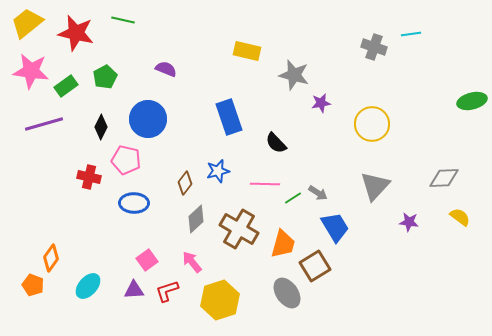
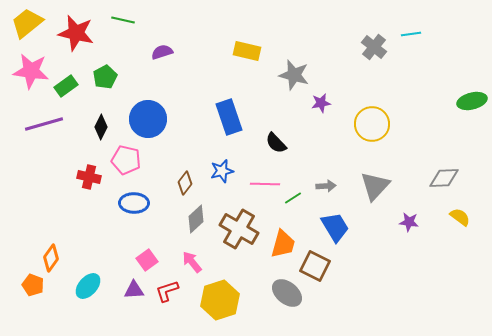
gray cross at (374, 47): rotated 20 degrees clockwise
purple semicircle at (166, 69): moved 4 px left, 17 px up; rotated 40 degrees counterclockwise
blue star at (218, 171): moved 4 px right
gray arrow at (318, 193): moved 8 px right, 7 px up; rotated 36 degrees counterclockwise
brown square at (315, 266): rotated 32 degrees counterclockwise
gray ellipse at (287, 293): rotated 16 degrees counterclockwise
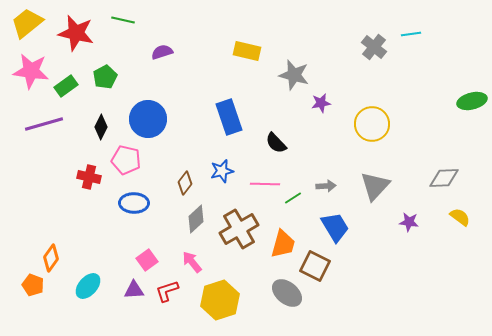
brown cross at (239, 229): rotated 30 degrees clockwise
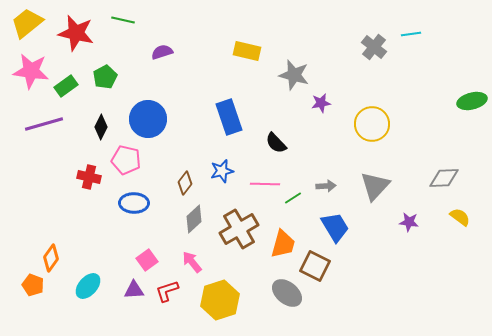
gray diamond at (196, 219): moved 2 px left
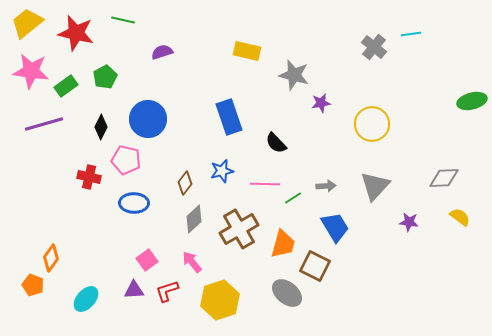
cyan ellipse at (88, 286): moved 2 px left, 13 px down
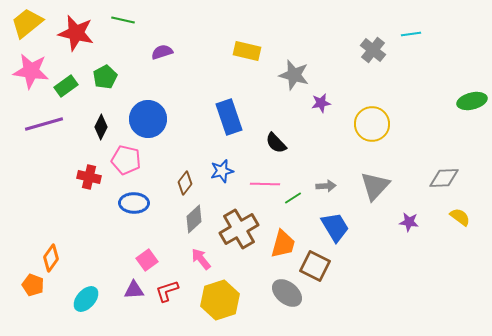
gray cross at (374, 47): moved 1 px left, 3 px down
pink arrow at (192, 262): moved 9 px right, 3 px up
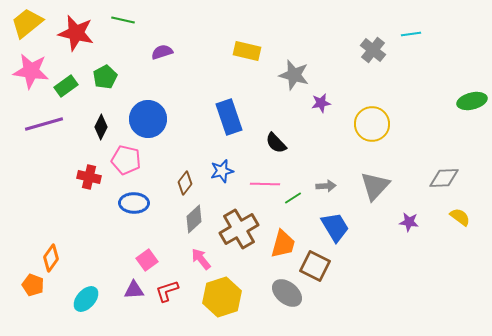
yellow hexagon at (220, 300): moved 2 px right, 3 px up
